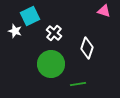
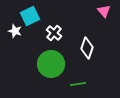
pink triangle: rotated 32 degrees clockwise
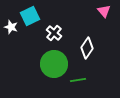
white star: moved 4 px left, 4 px up
white diamond: rotated 15 degrees clockwise
green circle: moved 3 px right
green line: moved 4 px up
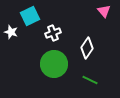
white star: moved 5 px down
white cross: moved 1 px left; rotated 28 degrees clockwise
green line: moved 12 px right; rotated 35 degrees clockwise
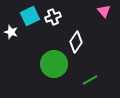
white cross: moved 16 px up
white diamond: moved 11 px left, 6 px up
green line: rotated 56 degrees counterclockwise
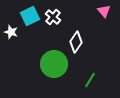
white cross: rotated 28 degrees counterclockwise
green line: rotated 28 degrees counterclockwise
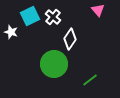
pink triangle: moved 6 px left, 1 px up
white diamond: moved 6 px left, 3 px up
green line: rotated 21 degrees clockwise
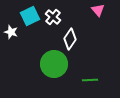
green line: rotated 35 degrees clockwise
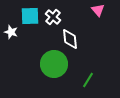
cyan square: rotated 24 degrees clockwise
white diamond: rotated 40 degrees counterclockwise
green line: moved 2 px left; rotated 56 degrees counterclockwise
